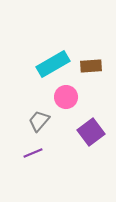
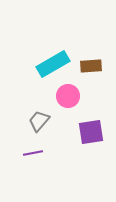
pink circle: moved 2 px right, 1 px up
purple square: rotated 28 degrees clockwise
purple line: rotated 12 degrees clockwise
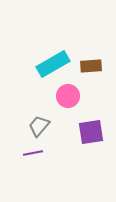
gray trapezoid: moved 5 px down
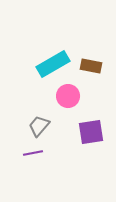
brown rectangle: rotated 15 degrees clockwise
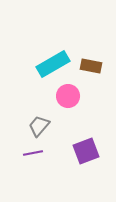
purple square: moved 5 px left, 19 px down; rotated 12 degrees counterclockwise
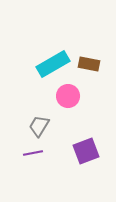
brown rectangle: moved 2 px left, 2 px up
gray trapezoid: rotated 10 degrees counterclockwise
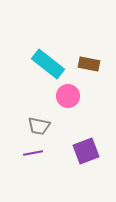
cyan rectangle: moved 5 px left; rotated 68 degrees clockwise
gray trapezoid: rotated 110 degrees counterclockwise
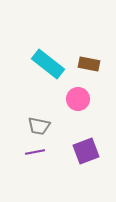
pink circle: moved 10 px right, 3 px down
purple line: moved 2 px right, 1 px up
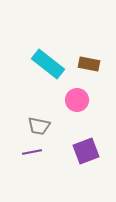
pink circle: moved 1 px left, 1 px down
purple line: moved 3 px left
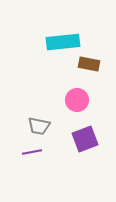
cyan rectangle: moved 15 px right, 22 px up; rotated 44 degrees counterclockwise
purple square: moved 1 px left, 12 px up
